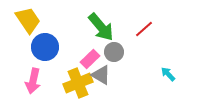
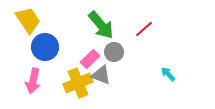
green arrow: moved 2 px up
gray triangle: rotated 10 degrees counterclockwise
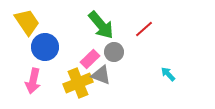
yellow trapezoid: moved 1 px left, 2 px down
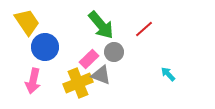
pink rectangle: moved 1 px left
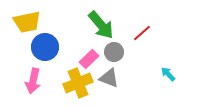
yellow trapezoid: rotated 112 degrees clockwise
red line: moved 2 px left, 4 px down
gray triangle: moved 8 px right, 3 px down
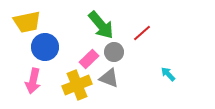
yellow cross: moved 1 px left, 2 px down
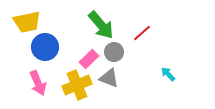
pink arrow: moved 5 px right, 2 px down; rotated 35 degrees counterclockwise
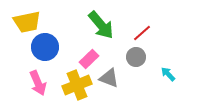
gray circle: moved 22 px right, 5 px down
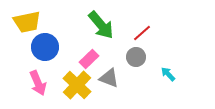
yellow cross: rotated 24 degrees counterclockwise
